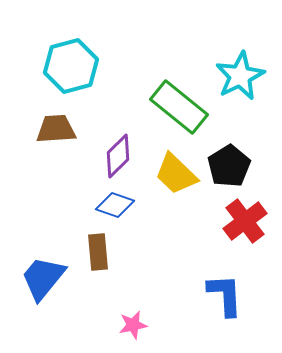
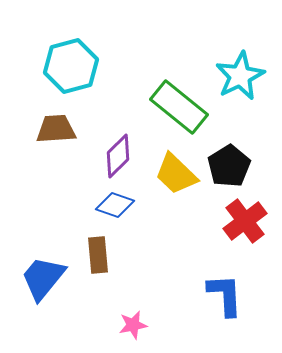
brown rectangle: moved 3 px down
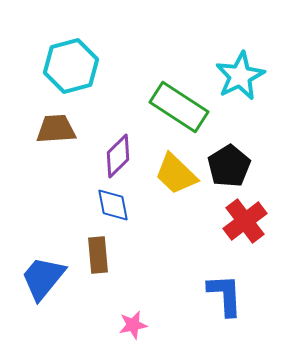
green rectangle: rotated 6 degrees counterclockwise
blue diamond: moved 2 px left; rotated 60 degrees clockwise
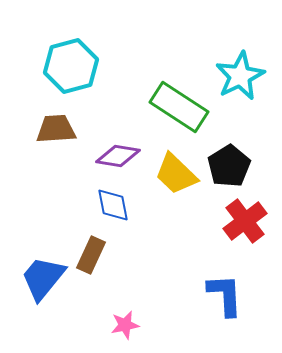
purple diamond: rotated 54 degrees clockwise
brown rectangle: moved 7 px left; rotated 30 degrees clockwise
pink star: moved 8 px left
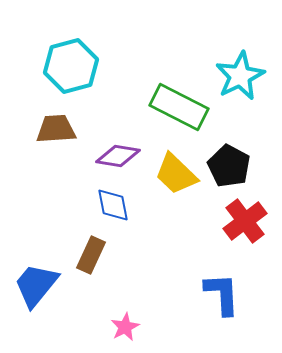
green rectangle: rotated 6 degrees counterclockwise
black pentagon: rotated 12 degrees counterclockwise
blue trapezoid: moved 7 px left, 7 px down
blue L-shape: moved 3 px left, 1 px up
pink star: moved 2 px down; rotated 16 degrees counterclockwise
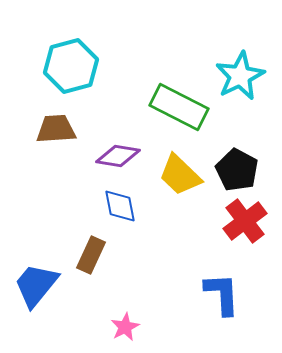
black pentagon: moved 8 px right, 4 px down
yellow trapezoid: moved 4 px right, 1 px down
blue diamond: moved 7 px right, 1 px down
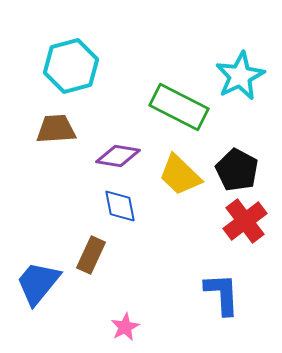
blue trapezoid: moved 2 px right, 2 px up
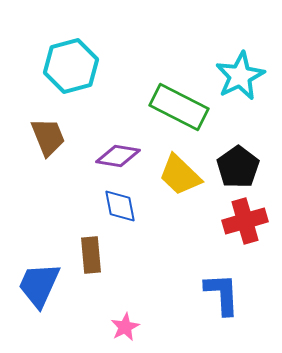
brown trapezoid: moved 8 px left, 8 px down; rotated 72 degrees clockwise
black pentagon: moved 1 px right, 3 px up; rotated 9 degrees clockwise
red cross: rotated 21 degrees clockwise
brown rectangle: rotated 30 degrees counterclockwise
blue trapezoid: moved 1 px right, 2 px down; rotated 15 degrees counterclockwise
